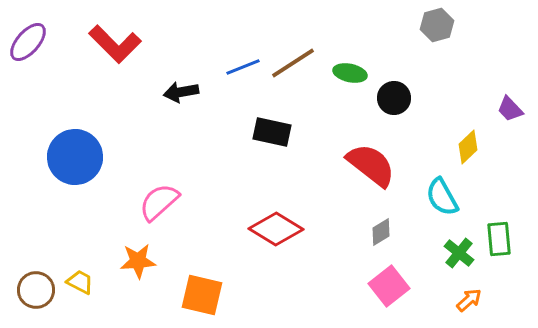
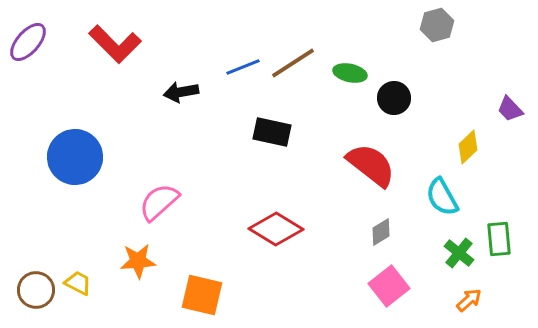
yellow trapezoid: moved 2 px left, 1 px down
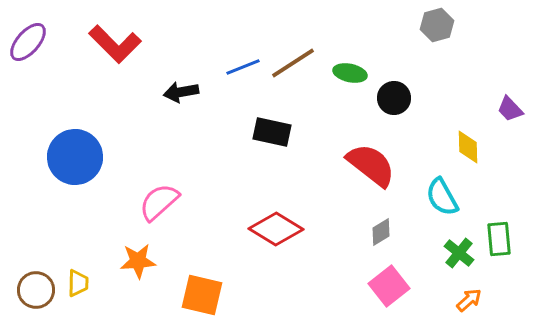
yellow diamond: rotated 48 degrees counterclockwise
yellow trapezoid: rotated 64 degrees clockwise
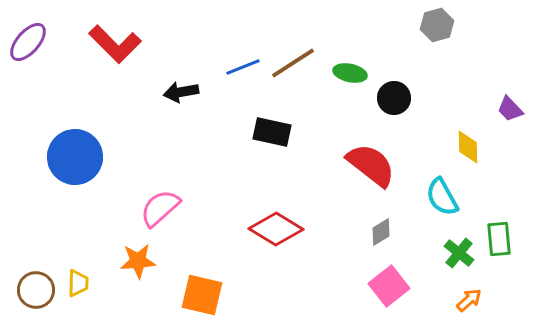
pink semicircle: moved 1 px right, 6 px down
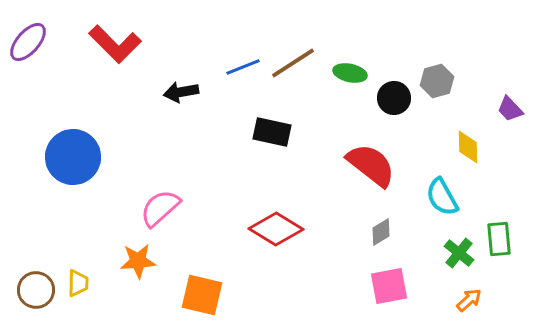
gray hexagon: moved 56 px down
blue circle: moved 2 px left
pink square: rotated 27 degrees clockwise
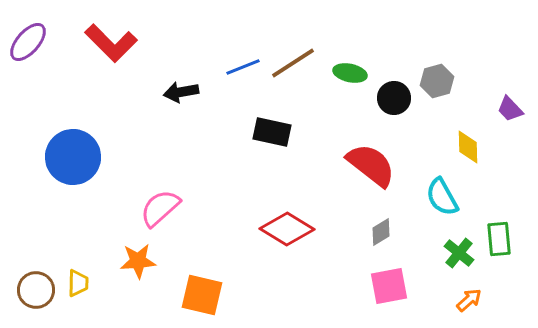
red L-shape: moved 4 px left, 1 px up
red diamond: moved 11 px right
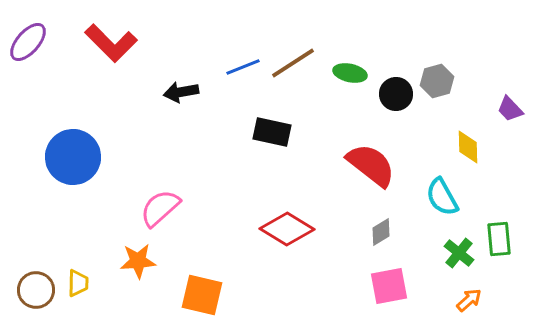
black circle: moved 2 px right, 4 px up
